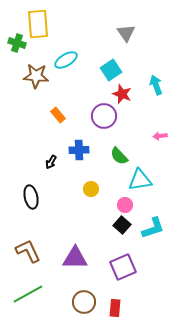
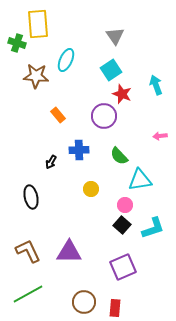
gray triangle: moved 11 px left, 3 px down
cyan ellipse: rotated 35 degrees counterclockwise
purple triangle: moved 6 px left, 6 px up
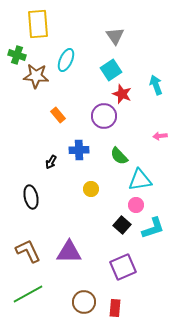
green cross: moved 12 px down
pink circle: moved 11 px right
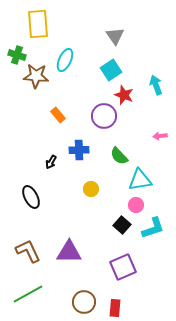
cyan ellipse: moved 1 px left
red star: moved 2 px right, 1 px down
black ellipse: rotated 15 degrees counterclockwise
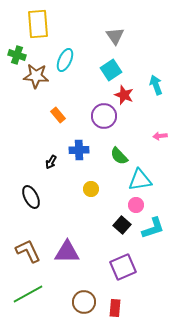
purple triangle: moved 2 px left
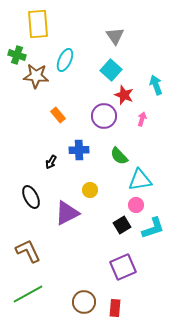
cyan square: rotated 15 degrees counterclockwise
pink arrow: moved 18 px left, 17 px up; rotated 112 degrees clockwise
yellow circle: moved 1 px left, 1 px down
black square: rotated 18 degrees clockwise
purple triangle: moved 39 px up; rotated 28 degrees counterclockwise
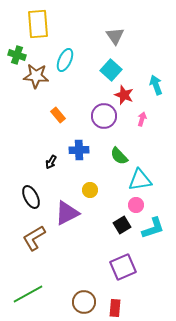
brown L-shape: moved 6 px right, 13 px up; rotated 96 degrees counterclockwise
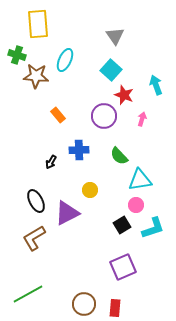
black ellipse: moved 5 px right, 4 px down
brown circle: moved 2 px down
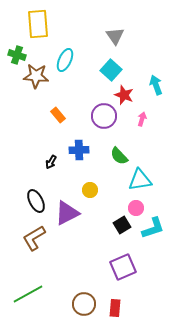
pink circle: moved 3 px down
